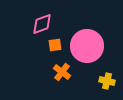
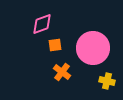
pink circle: moved 6 px right, 2 px down
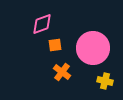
yellow cross: moved 2 px left
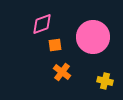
pink circle: moved 11 px up
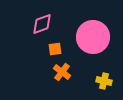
orange square: moved 4 px down
yellow cross: moved 1 px left
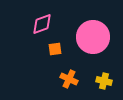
orange cross: moved 7 px right, 7 px down; rotated 12 degrees counterclockwise
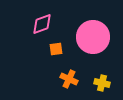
orange square: moved 1 px right
yellow cross: moved 2 px left, 2 px down
